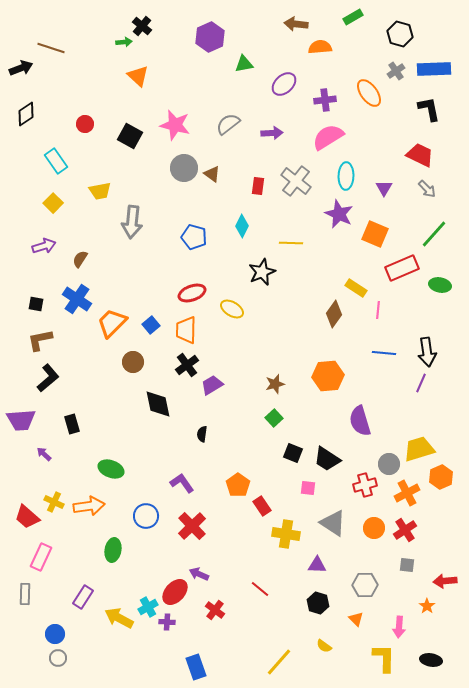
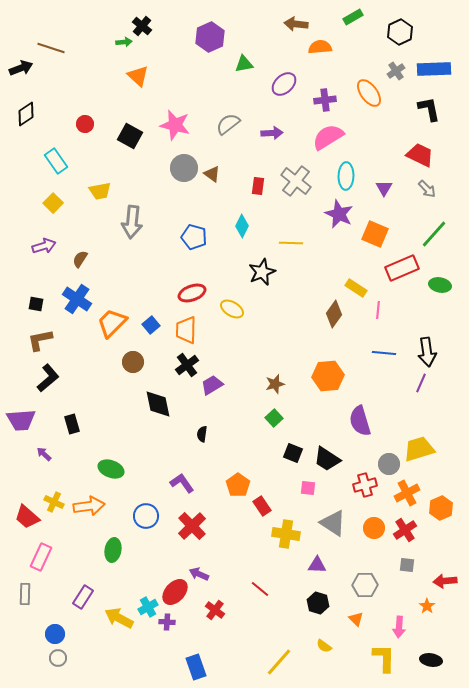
black hexagon at (400, 34): moved 2 px up; rotated 20 degrees clockwise
orange hexagon at (441, 477): moved 31 px down
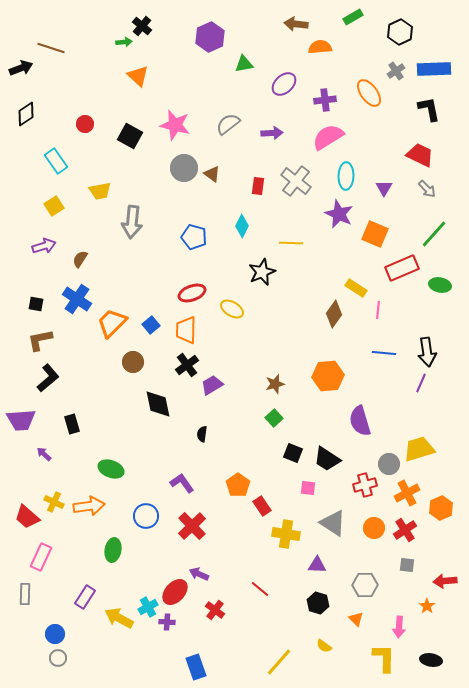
yellow square at (53, 203): moved 1 px right, 3 px down; rotated 12 degrees clockwise
purple rectangle at (83, 597): moved 2 px right
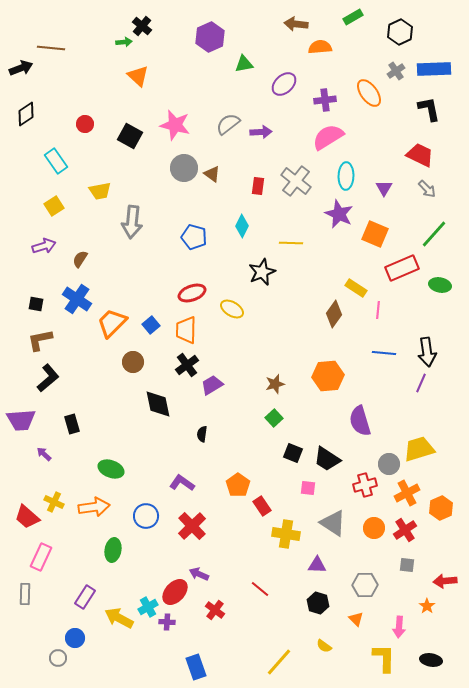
brown line at (51, 48): rotated 12 degrees counterclockwise
purple arrow at (272, 133): moved 11 px left, 1 px up
purple L-shape at (182, 483): rotated 20 degrees counterclockwise
orange arrow at (89, 506): moved 5 px right, 1 px down
blue circle at (55, 634): moved 20 px right, 4 px down
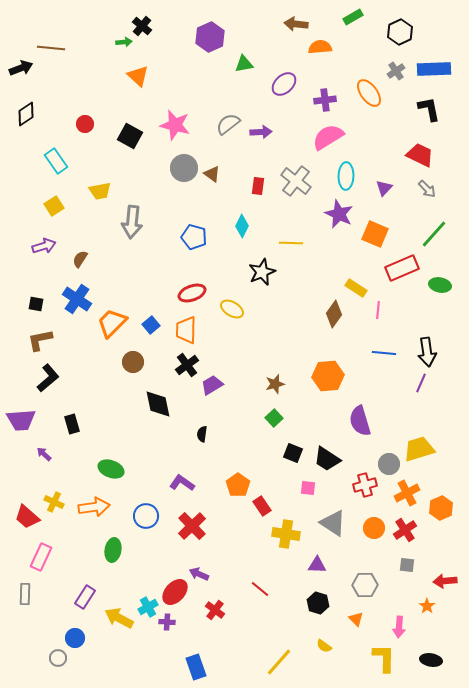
purple triangle at (384, 188): rotated 12 degrees clockwise
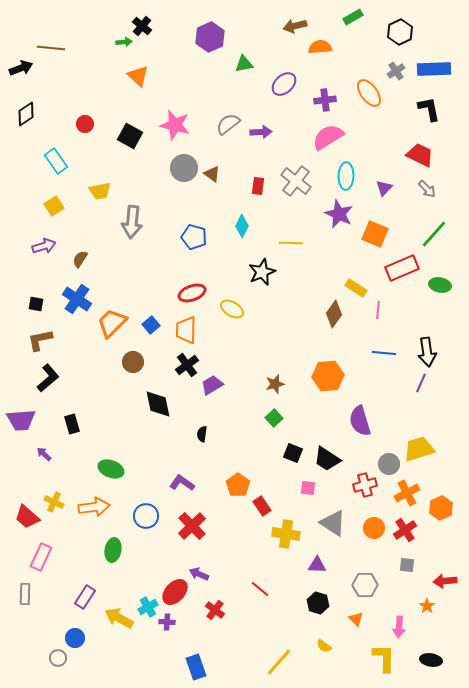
brown arrow at (296, 24): moved 1 px left, 2 px down; rotated 20 degrees counterclockwise
